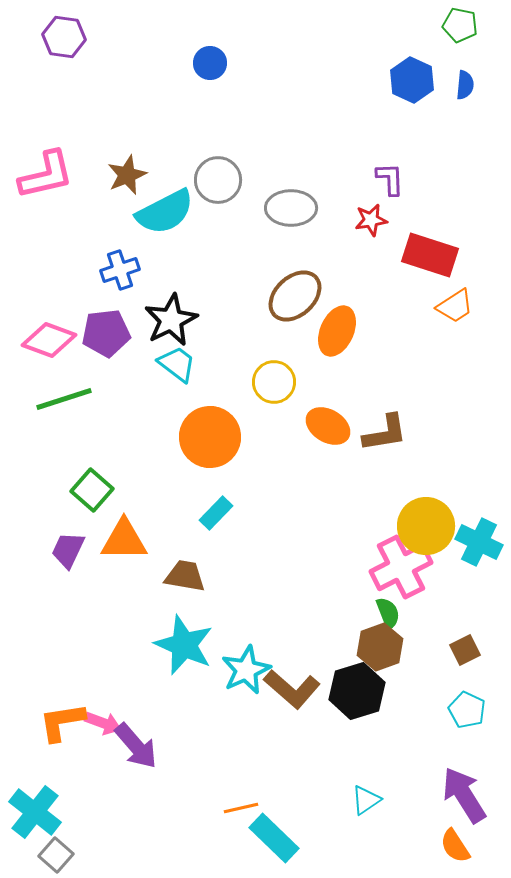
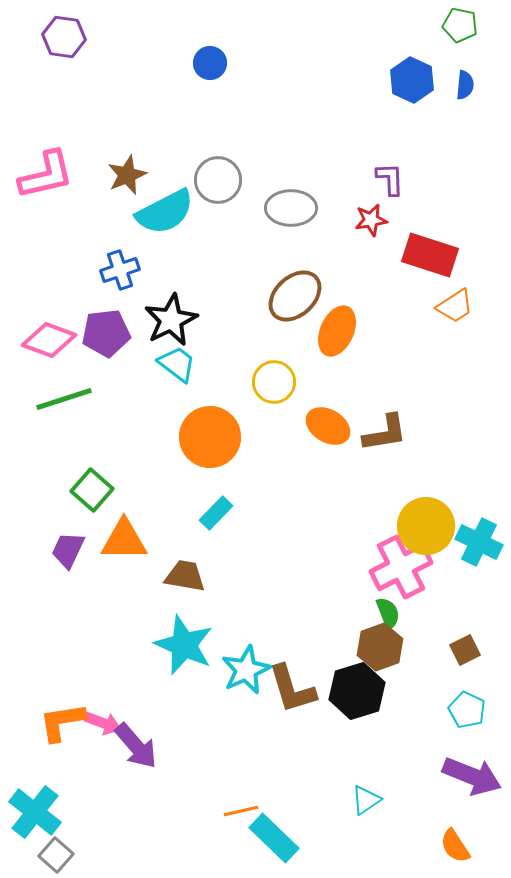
brown L-shape at (292, 689): rotated 32 degrees clockwise
purple arrow at (464, 795): moved 8 px right, 19 px up; rotated 144 degrees clockwise
orange line at (241, 808): moved 3 px down
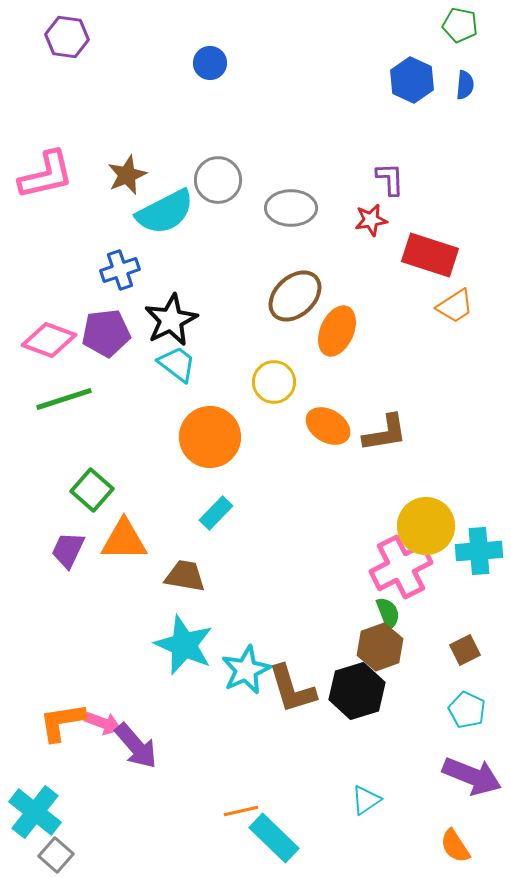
purple hexagon at (64, 37): moved 3 px right
cyan cross at (479, 542): moved 9 px down; rotated 30 degrees counterclockwise
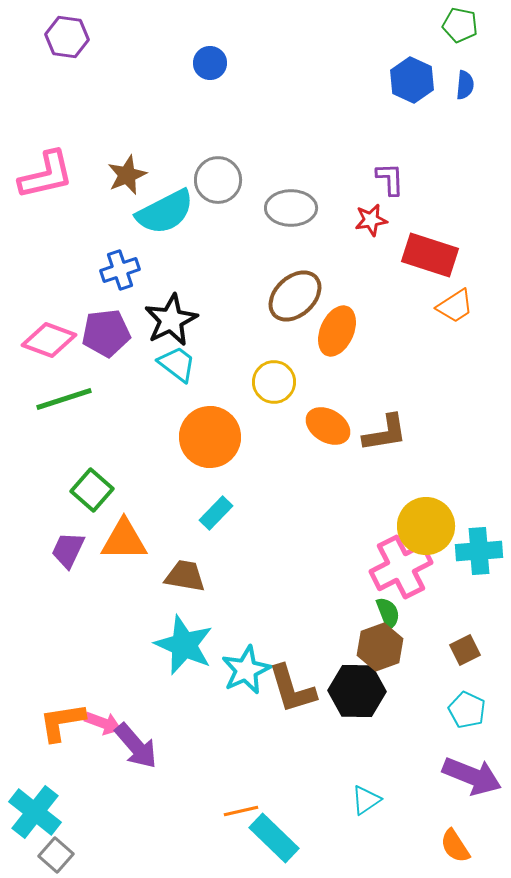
black hexagon at (357, 691): rotated 18 degrees clockwise
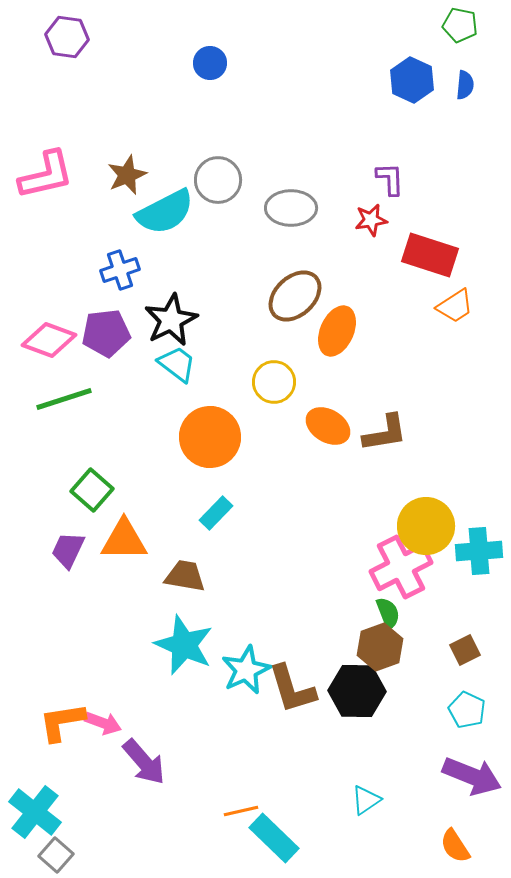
purple arrow at (136, 746): moved 8 px right, 16 px down
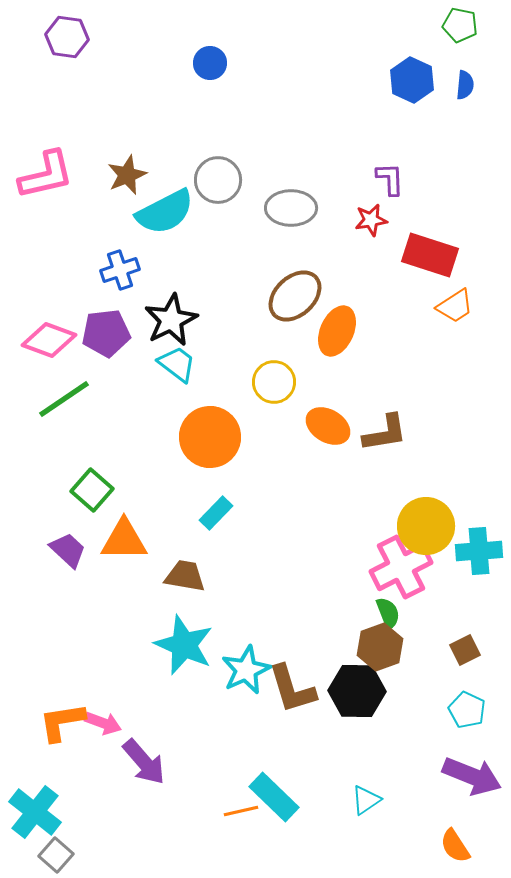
green line at (64, 399): rotated 16 degrees counterclockwise
purple trapezoid at (68, 550): rotated 108 degrees clockwise
cyan rectangle at (274, 838): moved 41 px up
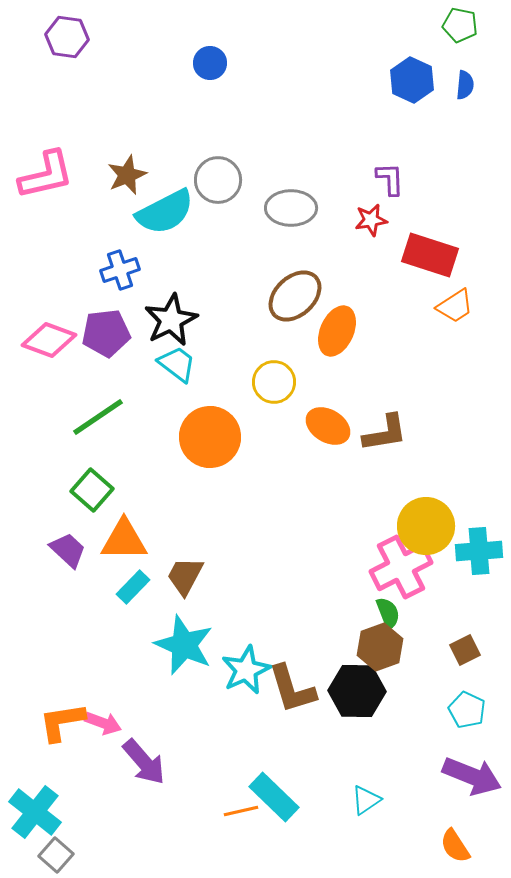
green line at (64, 399): moved 34 px right, 18 px down
cyan rectangle at (216, 513): moved 83 px left, 74 px down
brown trapezoid at (185, 576): rotated 72 degrees counterclockwise
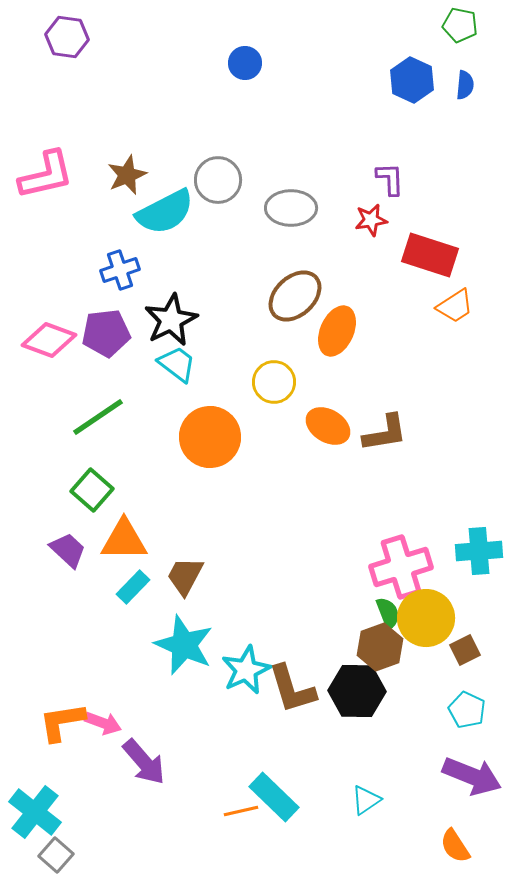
blue circle at (210, 63): moved 35 px right
yellow circle at (426, 526): moved 92 px down
pink cross at (401, 567): rotated 10 degrees clockwise
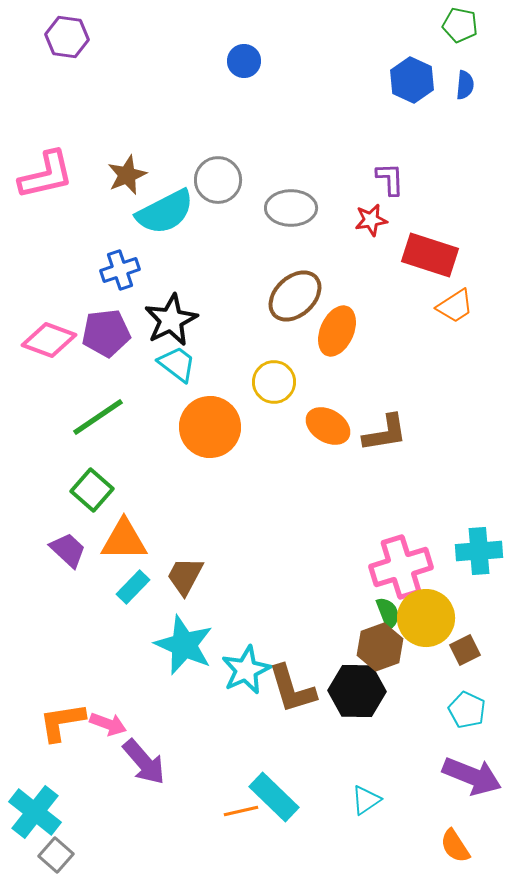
blue circle at (245, 63): moved 1 px left, 2 px up
orange circle at (210, 437): moved 10 px up
pink arrow at (103, 723): moved 5 px right, 1 px down
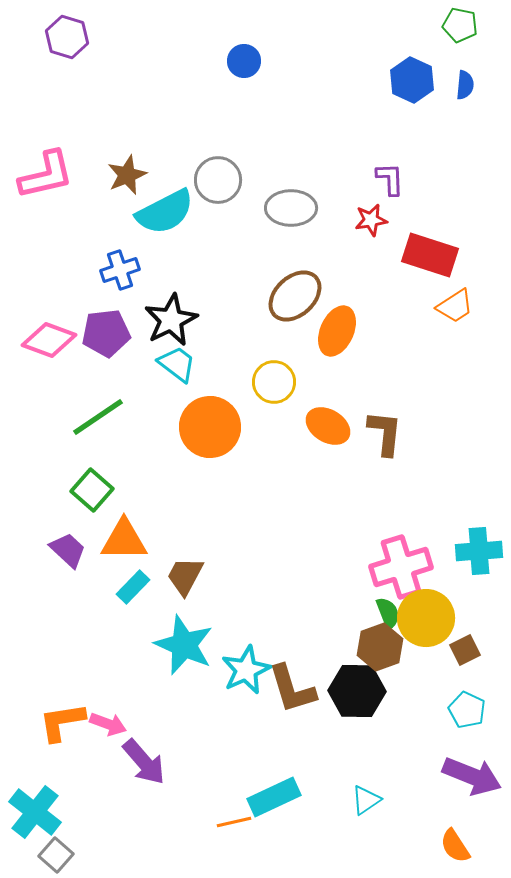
purple hexagon at (67, 37): rotated 9 degrees clockwise
brown L-shape at (385, 433): rotated 75 degrees counterclockwise
cyan rectangle at (274, 797): rotated 69 degrees counterclockwise
orange line at (241, 811): moved 7 px left, 11 px down
